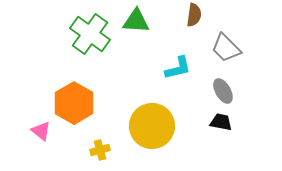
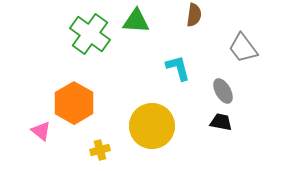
gray trapezoid: moved 17 px right; rotated 8 degrees clockwise
cyan L-shape: rotated 92 degrees counterclockwise
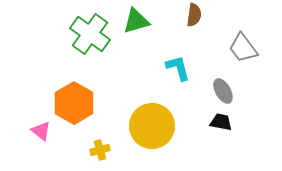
green triangle: rotated 20 degrees counterclockwise
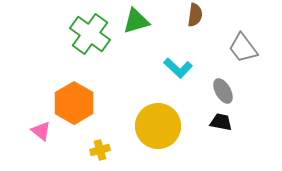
brown semicircle: moved 1 px right
cyan L-shape: rotated 148 degrees clockwise
yellow circle: moved 6 px right
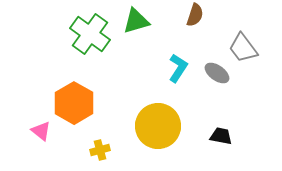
brown semicircle: rotated 10 degrees clockwise
cyan L-shape: rotated 100 degrees counterclockwise
gray ellipse: moved 6 px left, 18 px up; rotated 25 degrees counterclockwise
black trapezoid: moved 14 px down
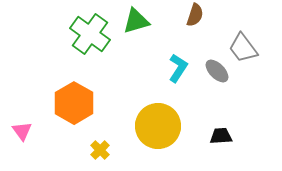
gray ellipse: moved 2 px up; rotated 10 degrees clockwise
pink triangle: moved 19 px left; rotated 15 degrees clockwise
black trapezoid: rotated 15 degrees counterclockwise
yellow cross: rotated 30 degrees counterclockwise
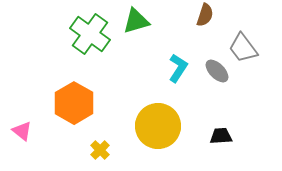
brown semicircle: moved 10 px right
pink triangle: rotated 15 degrees counterclockwise
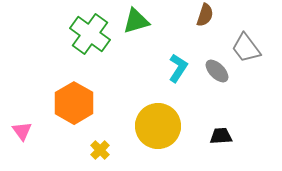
gray trapezoid: moved 3 px right
pink triangle: rotated 15 degrees clockwise
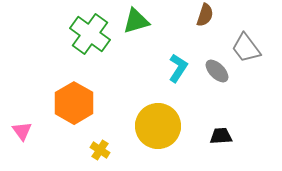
yellow cross: rotated 12 degrees counterclockwise
